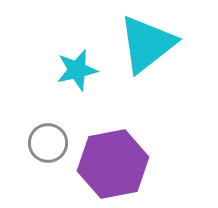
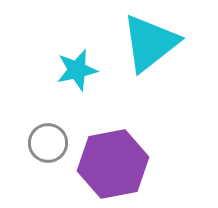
cyan triangle: moved 3 px right, 1 px up
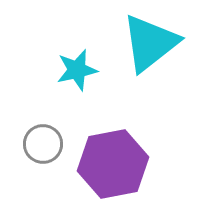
gray circle: moved 5 px left, 1 px down
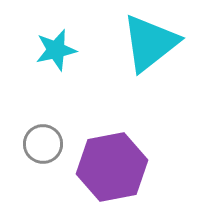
cyan star: moved 21 px left, 20 px up
purple hexagon: moved 1 px left, 3 px down
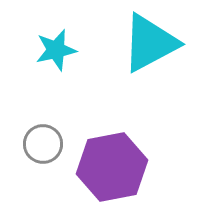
cyan triangle: rotated 10 degrees clockwise
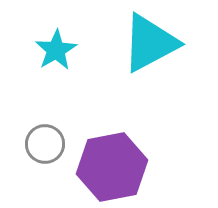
cyan star: rotated 18 degrees counterclockwise
gray circle: moved 2 px right
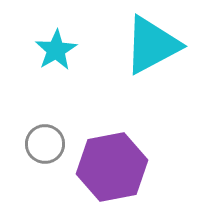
cyan triangle: moved 2 px right, 2 px down
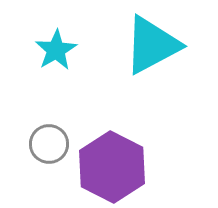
gray circle: moved 4 px right
purple hexagon: rotated 22 degrees counterclockwise
